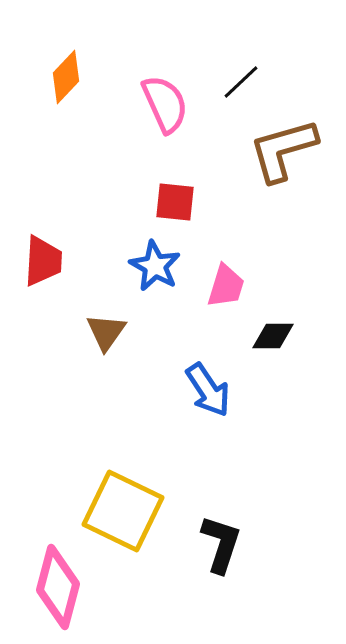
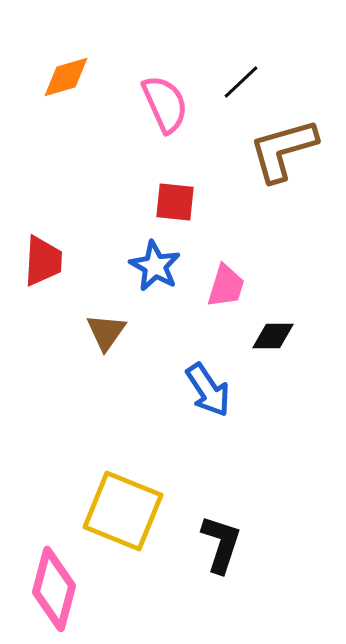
orange diamond: rotated 30 degrees clockwise
yellow square: rotated 4 degrees counterclockwise
pink diamond: moved 4 px left, 2 px down
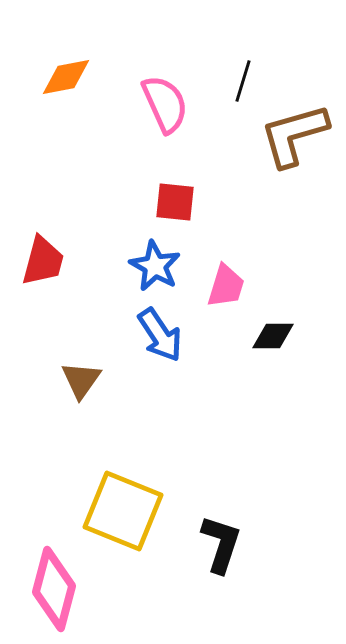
orange diamond: rotated 6 degrees clockwise
black line: moved 2 px right, 1 px up; rotated 30 degrees counterclockwise
brown L-shape: moved 11 px right, 15 px up
red trapezoid: rotated 12 degrees clockwise
brown triangle: moved 25 px left, 48 px down
blue arrow: moved 48 px left, 55 px up
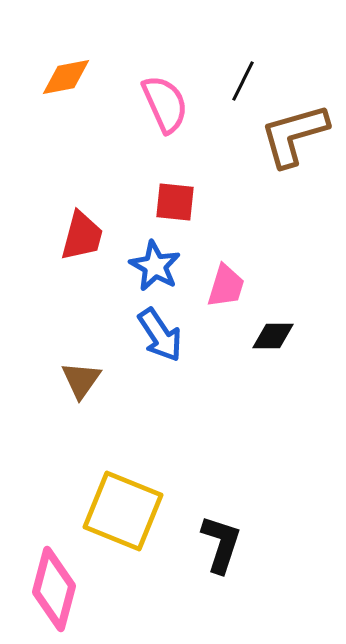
black line: rotated 9 degrees clockwise
red trapezoid: moved 39 px right, 25 px up
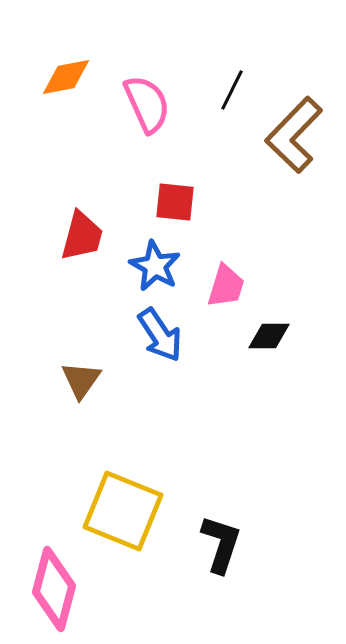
black line: moved 11 px left, 9 px down
pink semicircle: moved 18 px left
brown L-shape: rotated 30 degrees counterclockwise
black diamond: moved 4 px left
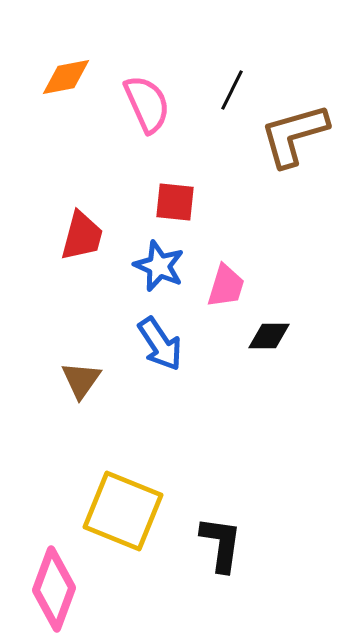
brown L-shape: rotated 30 degrees clockwise
blue star: moved 4 px right; rotated 6 degrees counterclockwise
blue arrow: moved 9 px down
black L-shape: rotated 10 degrees counterclockwise
pink diamond: rotated 6 degrees clockwise
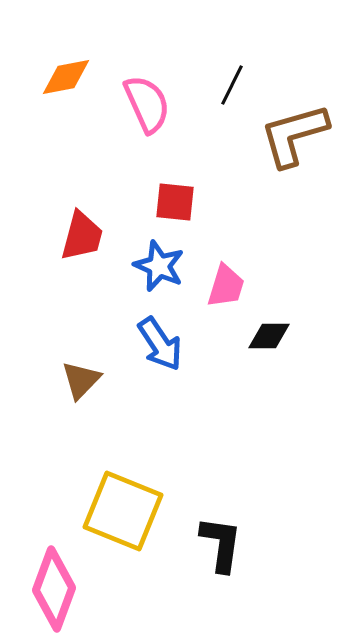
black line: moved 5 px up
brown triangle: rotated 9 degrees clockwise
